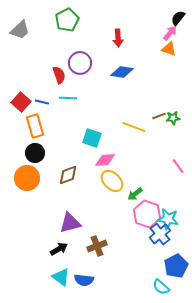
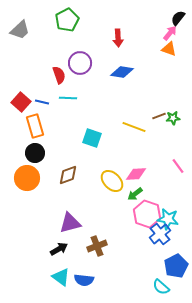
pink diamond: moved 31 px right, 14 px down
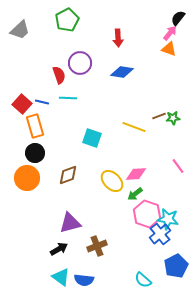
red square: moved 1 px right, 2 px down
cyan semicircle: moved 18 px left, 7 px up
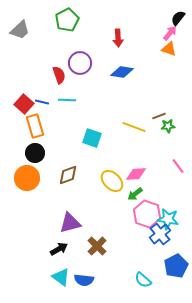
cyan line: moved 1 px left, 2 px down
red square: moved 2 px right
green star: moved 5 px left, 8 px down
brown cross: rotated 24 degrees counterclockwise
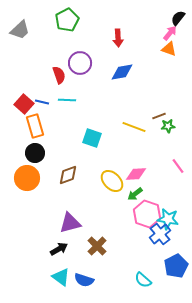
blue diamond: rotated 20 degrees counterclockwise
blue semicircle: rotated 12 degrees clockwise
